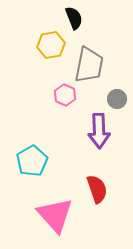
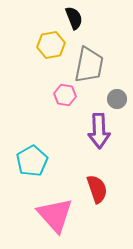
pink hexagon: rotated 15 degrees counterclockwise
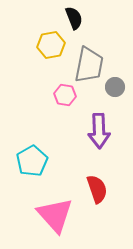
gray circle: moved 2 px left, 12 px up
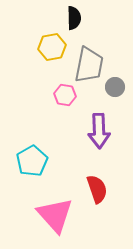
black semicircle: rotated 20 degrees clockwise
yellow hexagon: moved 1 px right, 2 px down
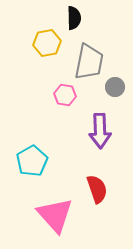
yellow hexagon: moved 5 px left, 4 px up
gray trapezoid: moved 3 px up
purple arrow: moved 1 px right
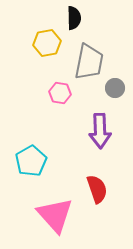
gray circle: moved 1 px down
pink hexagon: moved 5 px left, 2 px up
cyan pentagon: moved 1 px left
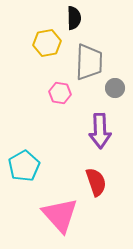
gray trapezoid: rotated 9 degrees counterclockwise
cyan pentagon: moved 7 px left, 5 px down
red semicircle: moved 1 px left, 7 px up
pink triangle: moved 5 px right
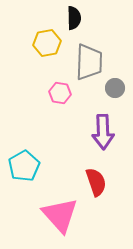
purple arrow: moved 3 px right, 1 px down
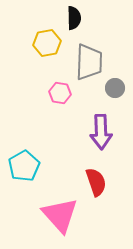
purple arrow: moved 2 px left
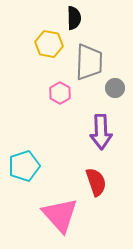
yellow hexagon: moved 2 px right, 1 px down; rotated 20 degrees clockwise
pink hexagon: rotated 20 degrees clockwise
cyan pentagon: rotated 12 degrees clockwise
